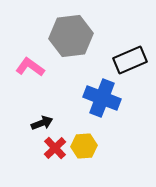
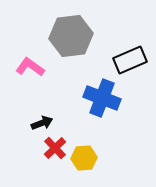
yellow hexagon: moved 12 px down
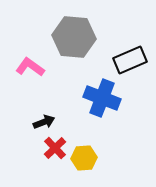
gray hexagon: moved 3 px right, 1 px down; rotated 12 degrees clockwise
black arrow: moved 2 px right, 1 px up
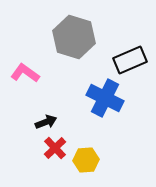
gray hexagon: rotated 12 degrees clockwise
pink L-shape: moved 5 px left, 6 px down
blue cross: moved 3 px right; rotated 6 degrees clockwise
black arrow: moved 2 px right
yellow hexagon: moved 2 px right, 2 px down
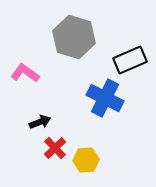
black arrow: moved 6 px left
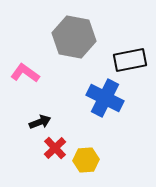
gray hexagon: rotated 6 degrees counterclockwise
black rectangle: rotated 12 degrees clockwise
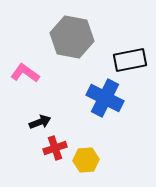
gray hexagon: moved 2 px left
red cross: rotated 25 degrees clockwise
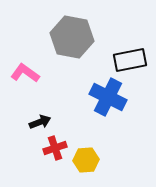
blue cross: moved 3 px right, 1 px up
